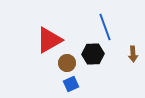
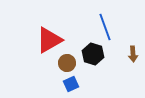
black hexagon: rotated 20 degrees clockwise
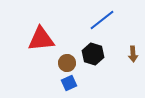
blue line: moved 3 px left, 7 px up; rotated 72 degrees clockwise
red triangle: moved 8 px left, 1 px up; rotated 24 degrees clockwise
blue square: moved 2 px left, 1 px up
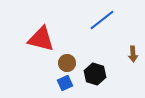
red triangle: rotated 20 degrees clockwise
black hexagon: moved 2 px right, 20 px down
blue square: moved 4 px left
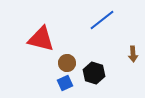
black hexagon: moved 1 px left, 1 px up
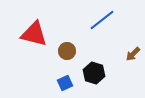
red triangle: moved 7 px left, 5 px up
brown arrow: rotated 49 degrees clockwise
brown circle: moved 12 px up
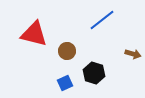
brown arrow: rotated 119 degrees counterclockwise
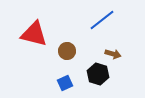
brown arrow: moved 20 px left
black hexagon: moved 4 px right, 1 px down
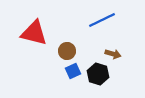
blue line: rotated 12 degrees clockwise
red triangle: moved 1 px up
blue square: moved 8 px right, 12 px up
